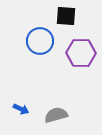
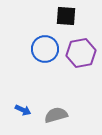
blue circle: moved 5 px right, 8 px down
purple hexagon: rotated 12 degrees counterclockwise
blue arrow: moved 2 px right, 1 px down
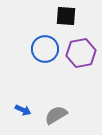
gray semicircle: rotated 15 degrees counterclockwise
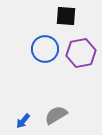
blue arrow: moved 11 px down; rotated 105 degrees clockwise
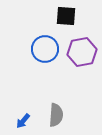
purple hexagon: moved 1 px right, 1 px up
gray semicircle: rotated 125 degrees clockwise
